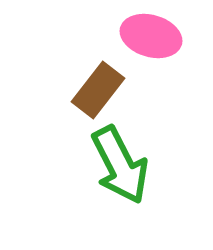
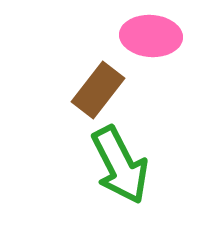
pink ellipse: rotated 12 degrees counterclockwise
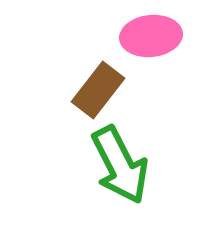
pink ellipse: rotated 10 degrees counterclockwise
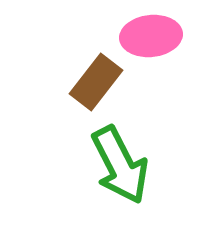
brown rectangle: moved 2 px left, 8 px up
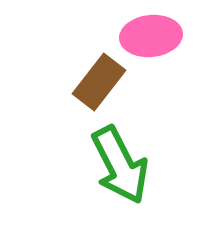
brown rectangle: moved 3 px right
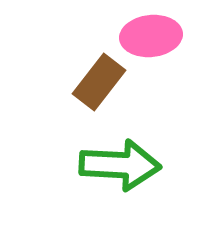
green arrow: rotated 60 degrees counterclockwise
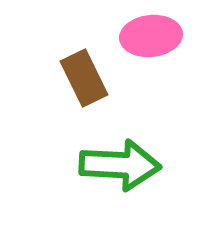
brown rectangle: moved 15 px left, 4 px up; rotated 64 degrees counterclockwise
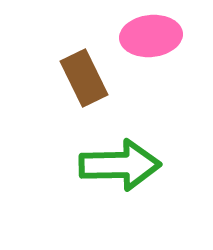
green arrow: rotated 4 degrees counterclockwise
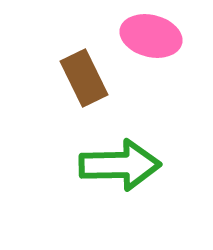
pink ellipse: rotated 20 degrees clockwise
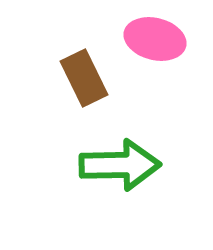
pink ellipse: moved 4 px right, 3 px down
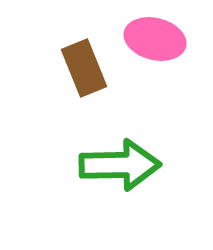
brown rectangle: moved 10 px up; rotated 4 degrees clockwise
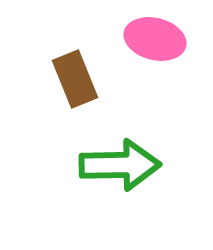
brown rectangle: moved 9 px left, 11 px down
